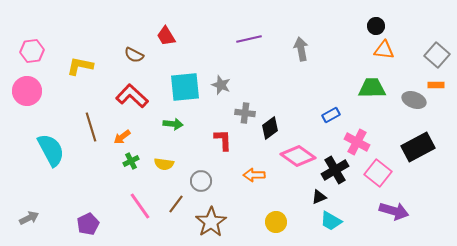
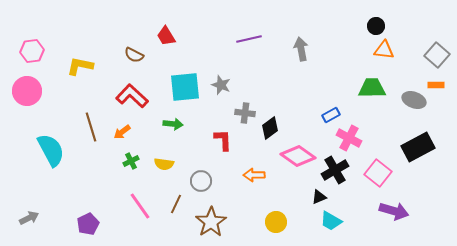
orange arrow at (122, 137): moved 5 px up
pink cross at (357, 142): moved 8 px left, 4 px up
brown line at (176, 204): rotated 12 degrees counterclockwise
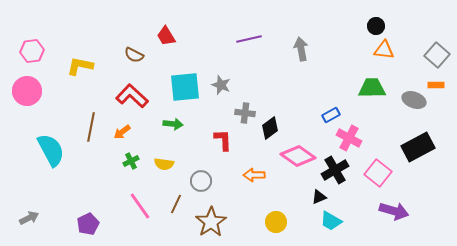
brown line at (91, 127): rotated 28 degrees clockwise
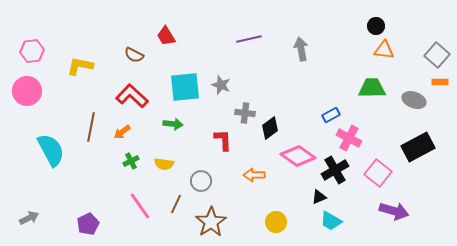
orange rectangle at (436, 85): moved 4 px right, 3 px up
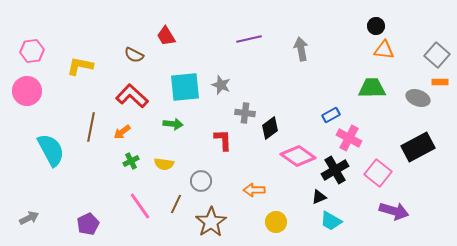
gray ellipse at (414, 100): moved 4 px right, 2 px up
orange arrow at (254, 175): moved 15 px down
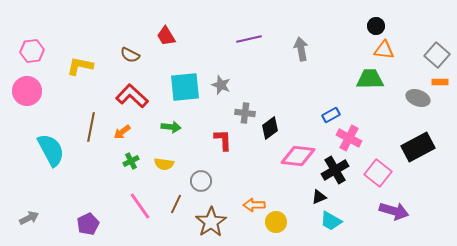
brown semicircle at (134, 55): moved 4 px left
green trapezoid at (372, 88): moved 2 px left, 9 px up
green arrow at (173, 124): moved 2 px left, 3 px down
pink diamond at (298, 156): rotated 28 degrees counterclockwise
orange arrow at (254, 190): moved 15 px down
